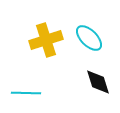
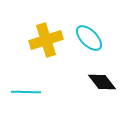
black diamond: moved 4 px right; rotated 20 degrees counterclockwise
cyan line: moved 1 px up
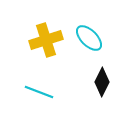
black diamond: rotated 64 degrees clockwise
cyan line: moved 13 px right; rotated 20 degrees clockwise
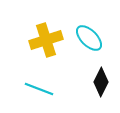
black diamond: moved 1 px left
cyan line: moved 3 px up
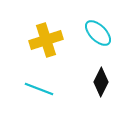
cyan ellipse: moved 9 px right, 5 px up
